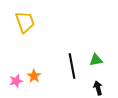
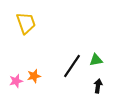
yellow trapezoid: moved 1 px right, 1 px down
black line: rotated 45 degrees clockwise
orange star: rotated 24 degrees clockwise
black arrow: moved 2 px up; rotated 24 degrees clockwise
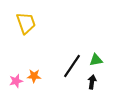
orange star: rotated 16 degrees clockwise
black arrow: moved 6 px left, 4 px up
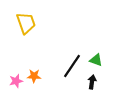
green triangle: rotated 32 degrees clockwise
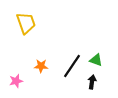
orange star: moved 7 px right, 10 px up
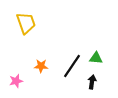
green triangle: moved 2 px up; rotated 16 degrees counterclockwise
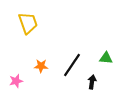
yellow trapezoid: moved 2 px right
green triangle: moved 10 px right
black line: moved 1 px up
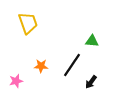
green triangle: moved 14 px left, 17 px up
black arrow: moved 1 px left; rotated 152 degrees counterclockwise
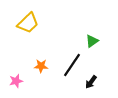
yellow trapezoid: rotated 65 degrees clockwise
green triangle: rotated 40 degrees counterclockwise
